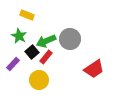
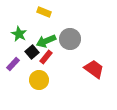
yellow rectangle: moved 17 px right, 3 px up
green star: moved 2 px up
red trapezoid: rotated 110 degrees counterclockwise
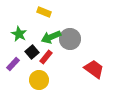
green arrow: moved 5 px right, 4 px up
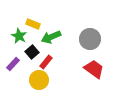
yellow rectangle: moved 11 px left, 12 px down
green star: moved 2 px down
gray circle: moved 20 px right
red rectangle: moved 5 px down
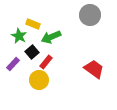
gray circle: moved 24 px up
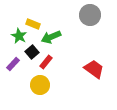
yellow circle: moved 1 px right, 5 px down
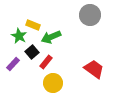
yellow rectangle: moved 1 px down
yellow circle: moved 13 px right, 2 px up
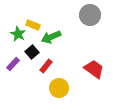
green star: moved 1 px left, 2 px up
red rectangle: moved 4 px down
yellow circle: moved 6 px right, 5 px down
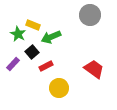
red rectangle: rotated 24 degrees clockwise
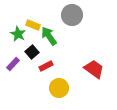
gray circle: moved 18 px left
green arrow: moved 2 px left, 1 px up; rotated 78 degrees clockwise
